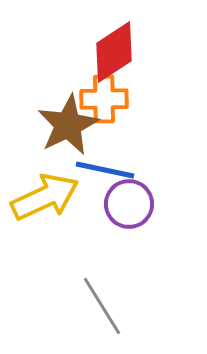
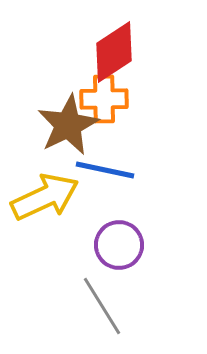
purple circle: moved 10 px left, 41 px down
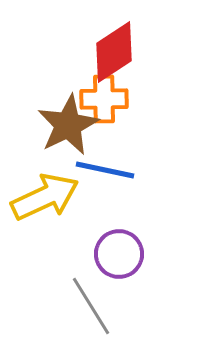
purple circle: moved 9 px down
gray line: moved 11 px left
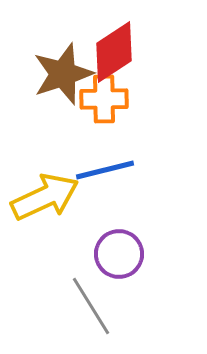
brown star: moved 5 px left, 51 px up; rotated 8 degrees clockwise
blue line: rotated 26 degrees counterclockwise
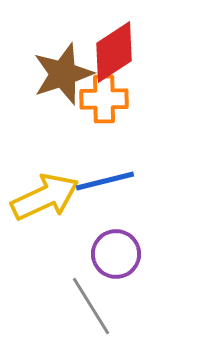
blue line: moved 11 px down
purple circle: moved 3 px left
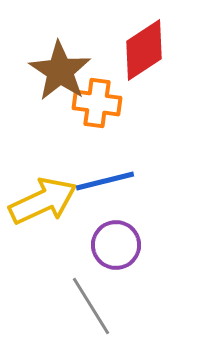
red diamond: moved 30 px right, 2 px up
brown star: moved 3 px left, 3 px up; rotated 20 degrees counterclockwise
orange cross: moved 7 px left, 4 px down; rotated 9 degrees clockwise
yellow arrow: moved 2 px left, 4 px down
purple circle: moved 9 px up
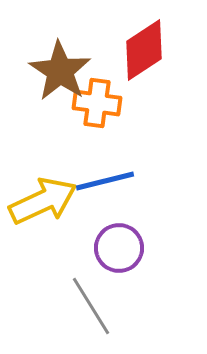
purple circle: moved 3 px right, 3 px down
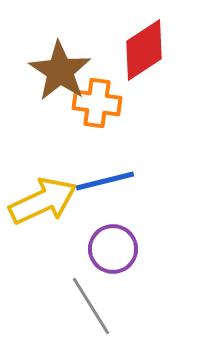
purple circle: moved 6 px left, 1 px down
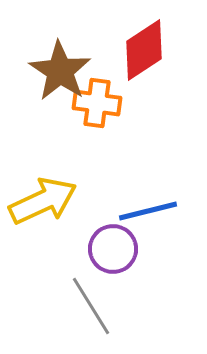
blue line: moved 43 px right, 30 px down
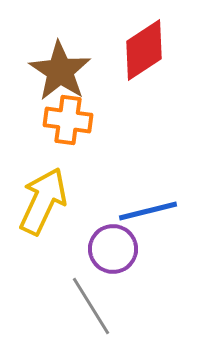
orange cross: moved 29 px left, 17 px down
yellow arrow: rotated 40 degrees counterclockwise
